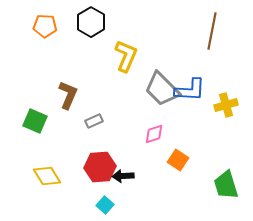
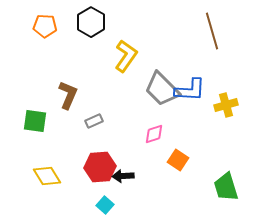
brown line: rotated 27 degrees counterclockwise
yellow L-shape: rotated 12 degrees clockwise
green square: rotated 15 degrees counterclockwise
green trapezoid: moved 2 px down
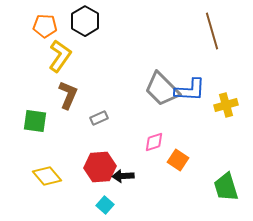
black hexagon: moved 6 px left, 1 px up
yellow L-shape: moved 66 px left
gray rectangle: moved 5 px right, 3 px up
pink diamond: moved 8 px down
yellow diamond: rotated 8 degrees counterclockwise
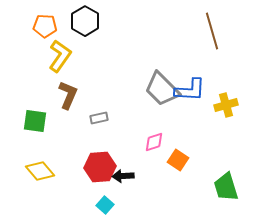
gray rectangle: rotated 12 degrees clockwise
yellow diamond: moved 7 px left, 5 px up
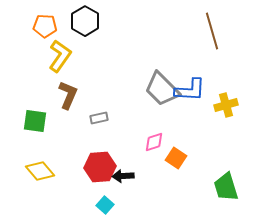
orange square: moved 2 px left, 2 px up
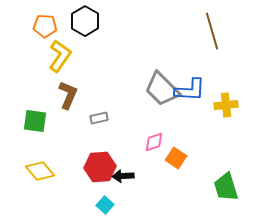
yellow cross: rotated 10 degrees clockwise
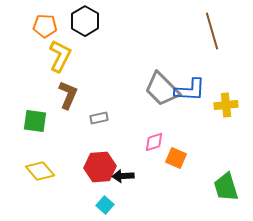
yellow L-shape: rotated 8 degrees counterclockwise
orange square: rotated 10 degrees counterclockwise
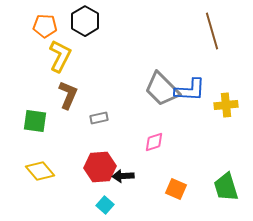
orange square: moved 31 px down
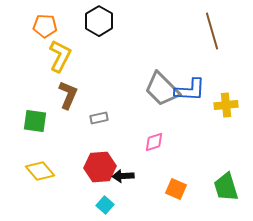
black hexagon: moved 14 px right
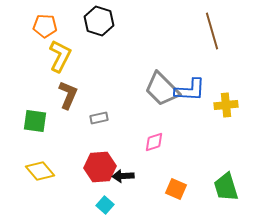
black hexagon: rotated 12 degrees counterclockwise
